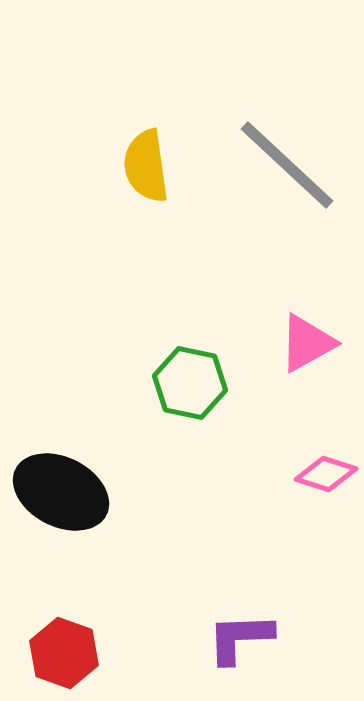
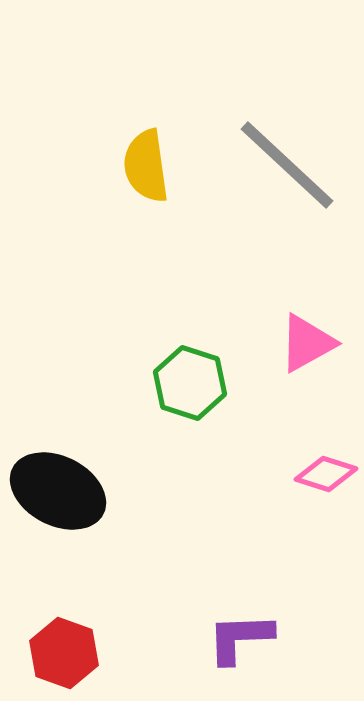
green hexagon: rotated 6 degrees clockwise
black ellipse: moved 3 px left, 1 px up
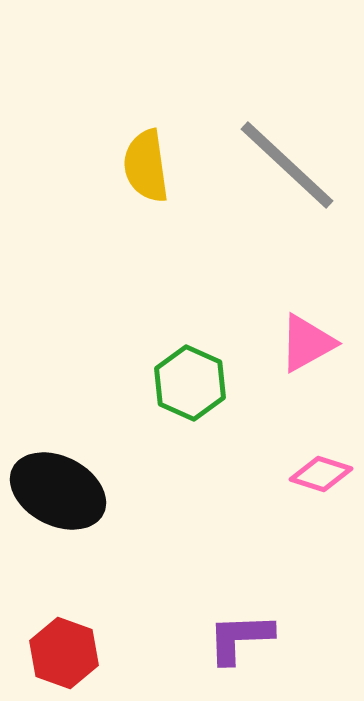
green hexagon: rotated 6 degrees clockwise
pink diamond: moved 5 px left
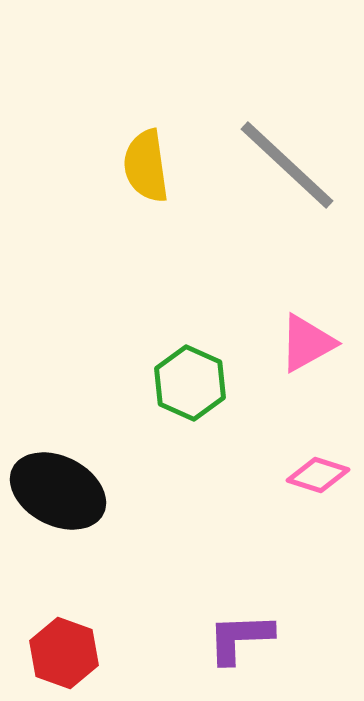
pink diamond: moved 3 px left, 1 px down
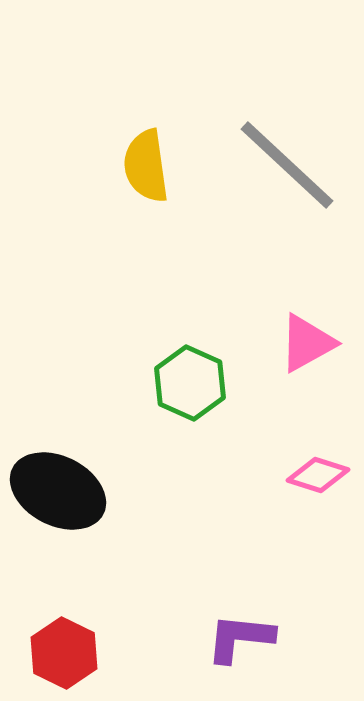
purple L-shape: rotated 8 degrees clockwise
red hexagon: rotated 6 degrees clockwise
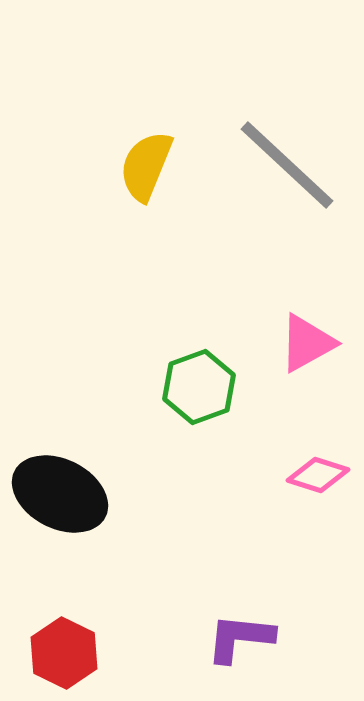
yellow semicircle: rotated 30 degrees clockwise
green hexagon: moved 9 px right, 4 px down; rotated 16 degrees clockwise
black ellipse: moved 2 px right, 3 px down
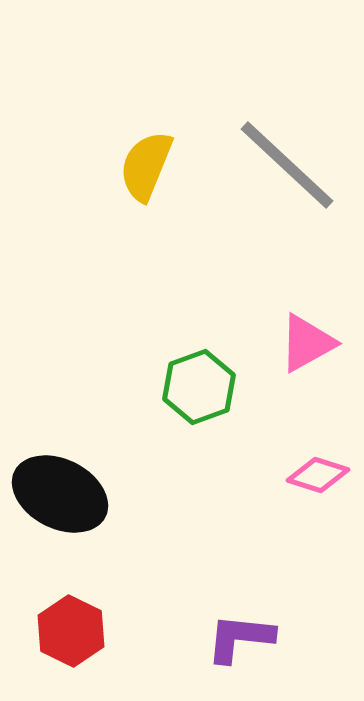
red hexagon: moved 7 px right, 22 px up
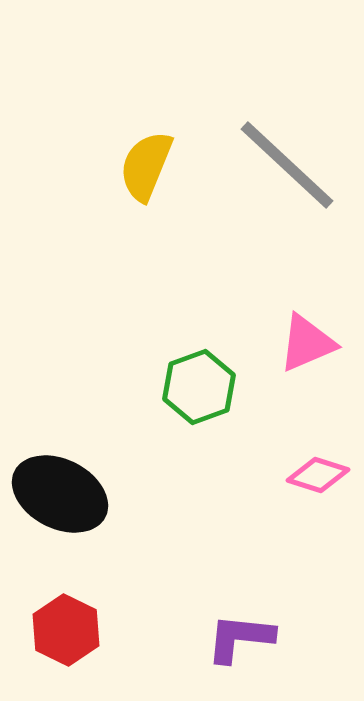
pink triangle: rotated 6 degrees clockwise
red hexagon: moved 5 px left, 1 px up
